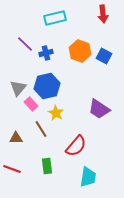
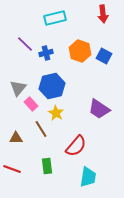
blue hexagon: moved 5 px right
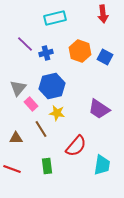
blue square: moved 1 px right, 1 px down
yellow star: moved 1 px right; rotated 21 degrees counterclockwise
cyan trapezoid: moved 14 px right, 12 px up
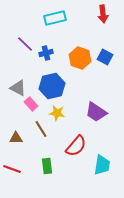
orange hexagon: moved 7 px down
gray triangle: rotated 42 degrees counterclockwise
purple trapezoid: moved 3 px left, 3 px down
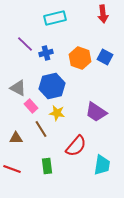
pink rectangle: moved 2 px down
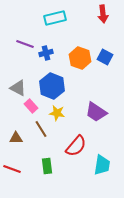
purple line: rotated 24 degrees counterclockwise
blue hexagon: rotated 25 degrees counterclockwise
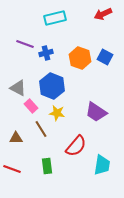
red arrow: rotated 72 degrees clockwise
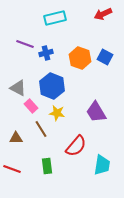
purple trapezoid: rotated 25 degrees clockwise
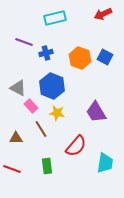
purple line: moved 1 px left, 2 px up
cyan trapezoid: moved 3 px right, 2 px up
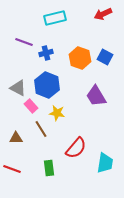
blue hexagon: moved 5 px left, 1 px up
purple trapezoid: moved 16 px up
red semicircle: moved 2 px down
green rectangle: moved 2 px right, 2 px down
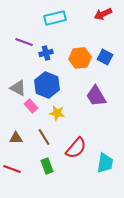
orange hexagon: rotated 25 degrees counterclockwise
brown line: moved 3 px right, 8 px down
green rectangle: moved 2 px left, 2 px up; rotated 14 degrees counterclockwise
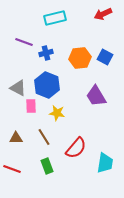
pink rectangle: rotated 40 degrees clockwise
